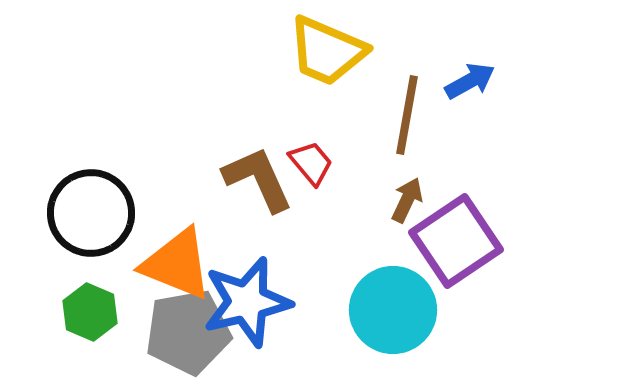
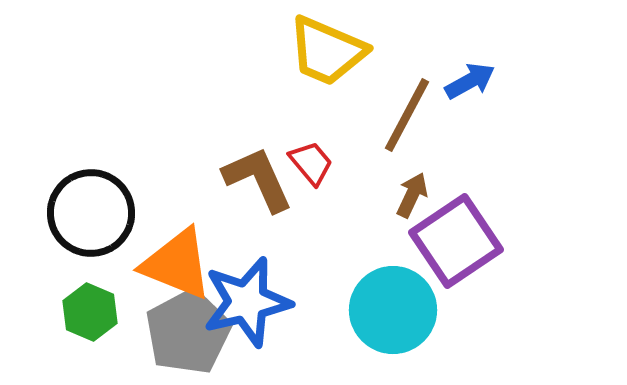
brown line: rotated 18 degrees clockwise
brown arrow: moved 5 px right, 5 px up
gray pentagon: rotated 18 degrees counterclockwise
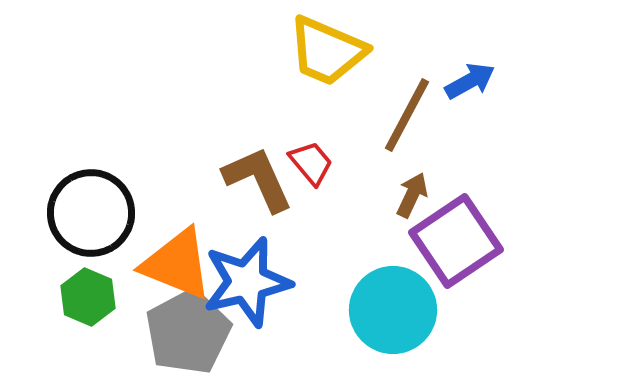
blue star: moved 20 px up
green hexagon: moved 2 px left, 15 px up
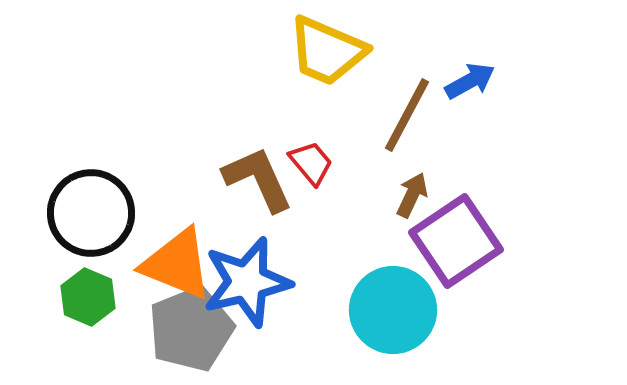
gray pentagon: moved 3 px right, 3 px up; rotated 6 degrees clockwise
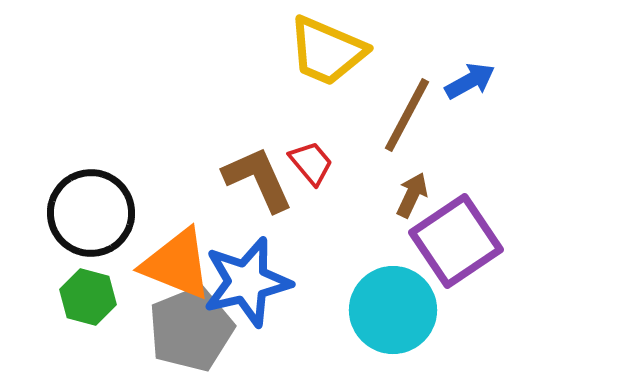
green hexagon: rotated 8 degrees counterclockwise
